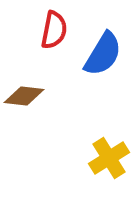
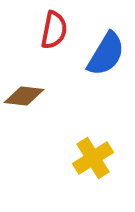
blue semicircle: moved 3 px right
yellow cross: moved 16 px left
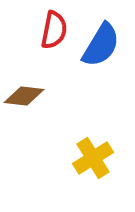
blue semicircle: moved 5 px left, 9 px up
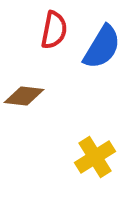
blue semicircle: moved 1 px right, 2 px down
yellow cross: moved 2 px right, 1 px up
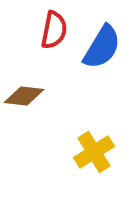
yellow cross: moved 1 px left, 5 px up
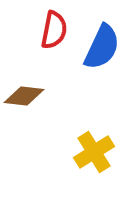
blue semicircle: rotated 6 degrees counterclockwise
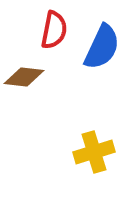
brown diamond: moved 19 px up
yellow cross: rotated 15 degrees clockwise
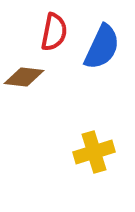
red semicircle: moved 2 px down
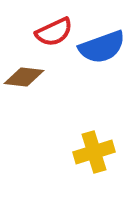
red semicircle: rotated 54 degrees clockwise
blue semicircle: rotated 45 degrees clockwise
